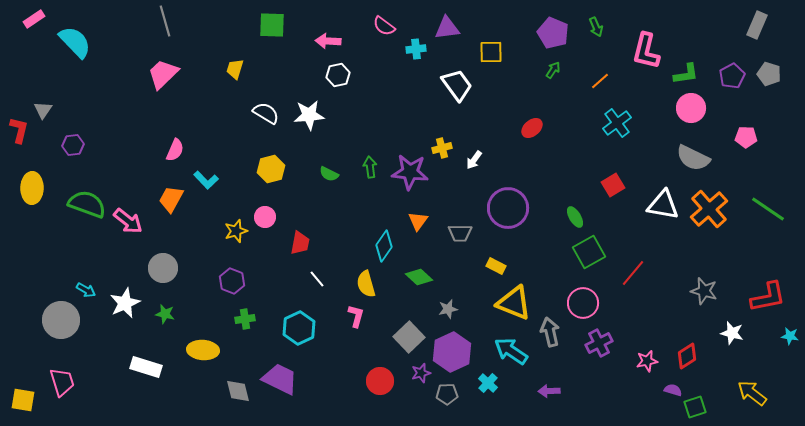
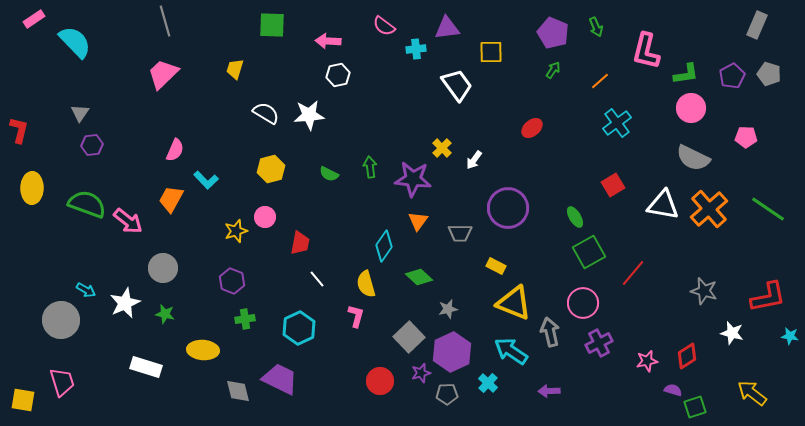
gray triangle at (43, 110): moved 37 px right, 3 px down
purple hexagon at (73, 145): moved 19 px right
yellow cross at (442, 148): rotated 30 degrees counterclockwise
purple star at (410, 172): moved 3 px right, 7 px down
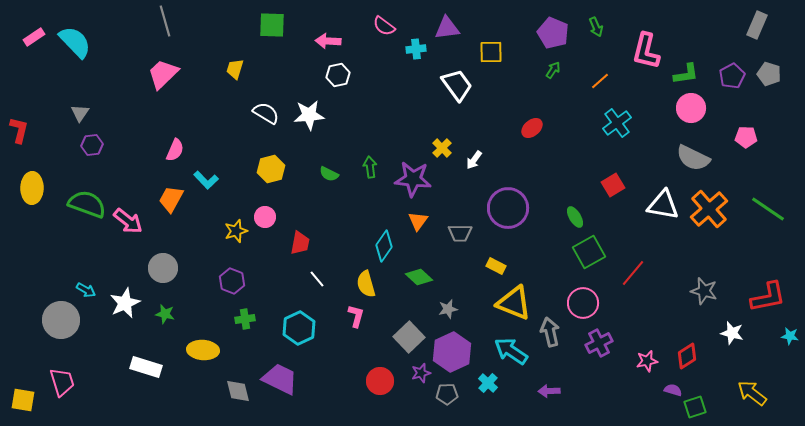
pink rectangle at (34, 19): moved 18 px down
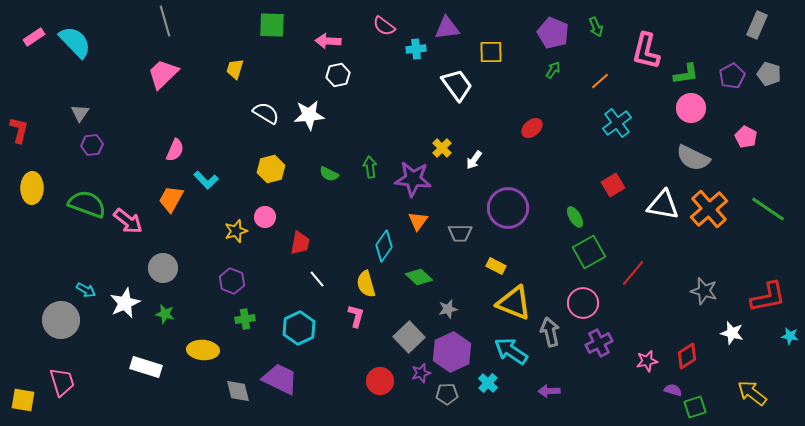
pink pentagon at (746, 137): rotated 25 degrees clockwise
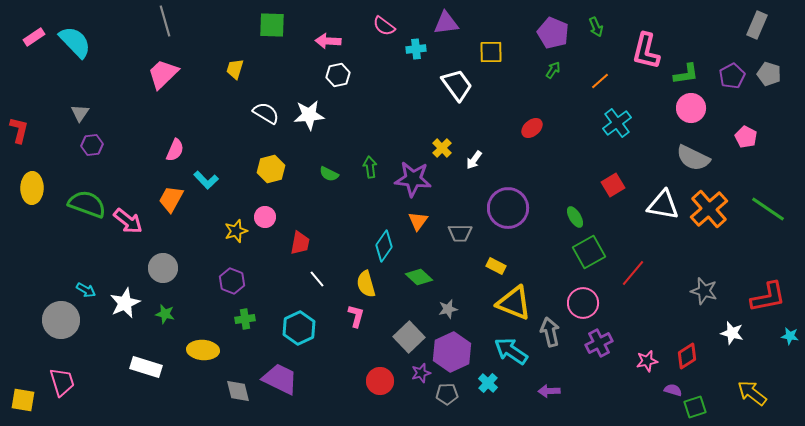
purple triangle at (447, 28): moved 1 px left, 5 px up
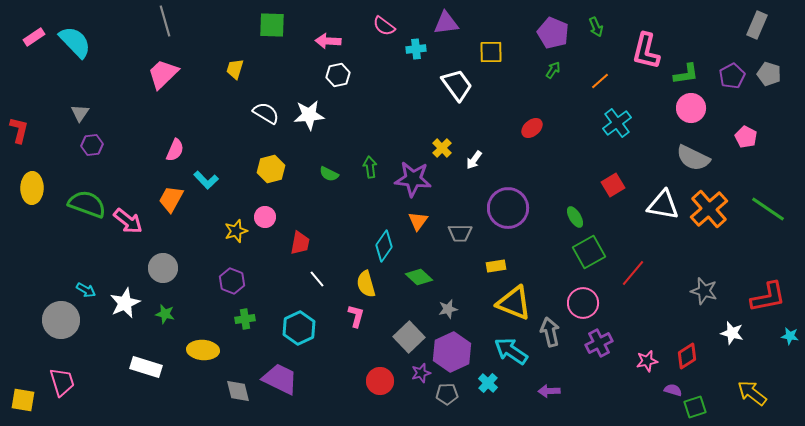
yellow rectangle at (496, 266): rotated 36 degrees counterclockwise
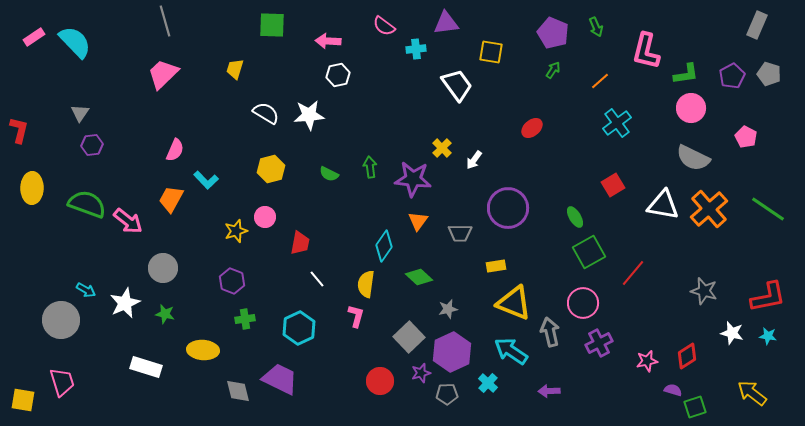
yellow square at (491, 52): rotated 10 degrees clockwise
yellow semicircle at (366, 284): rotated 24 degrees clockwise
cyan star at (790, 336): moved 22 px left
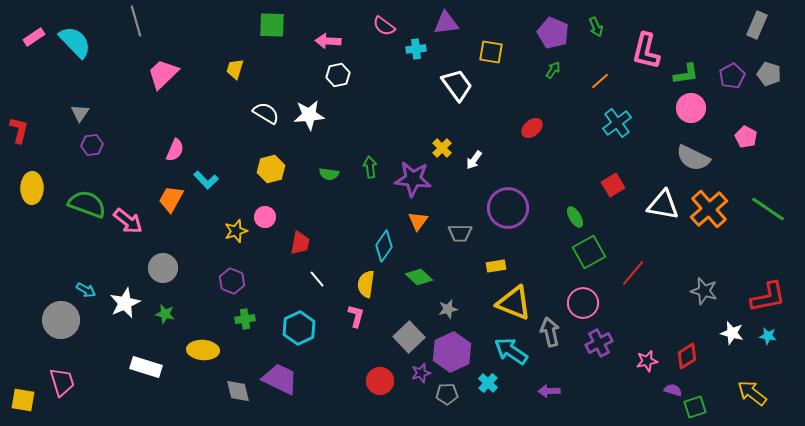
gray line at (165, 21): moved 29 px left
green semicircle at (329, 174): rotated 18 degrees counterclockwise
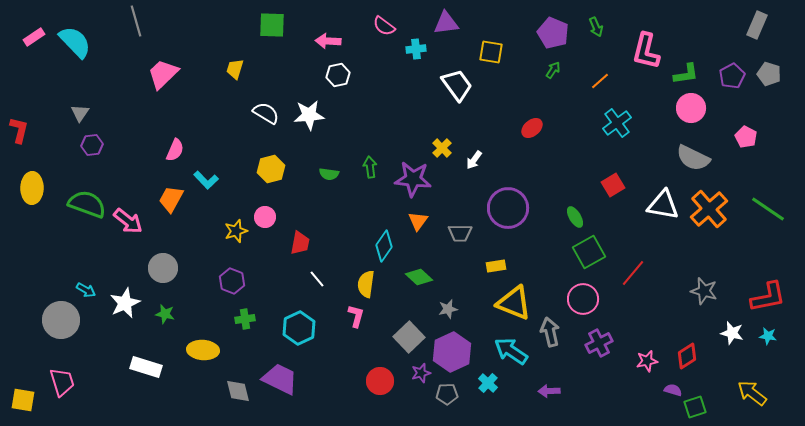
pink circle at (583, 303): moved 4 px up
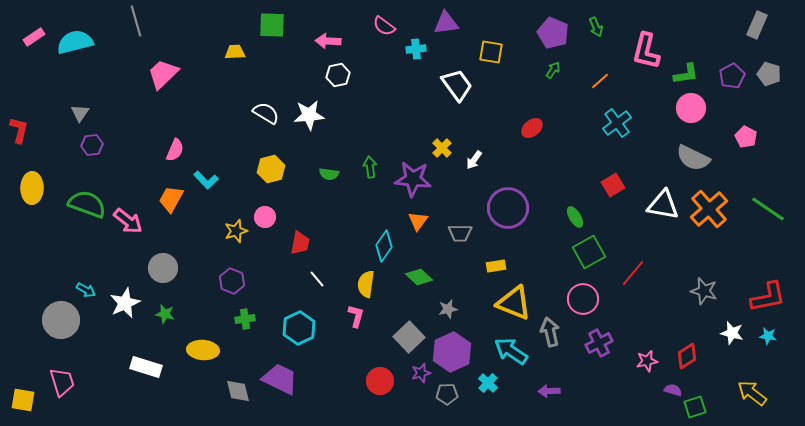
cyan semicircle at (75, 42): rotated 60 degrees counterclockwise
yellow trapezoid at (235, 69): moved 17 px up; rotated 70 degrees clockwise
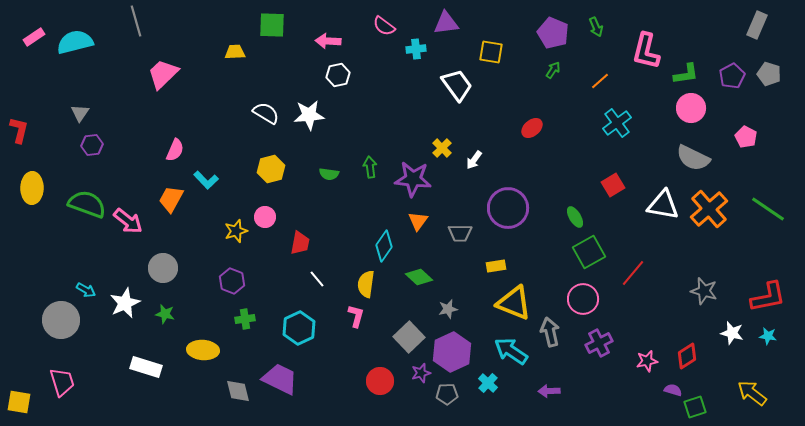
yellow square at (23, 400): moved 4 px left, 2 px down
